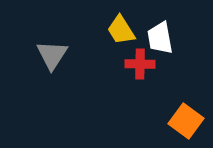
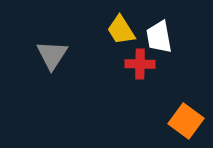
white trapezoid: moved 1 px left, 1 px up
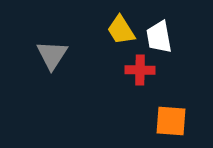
red cross: moved 6 px down
orange square: moved 15 px left; rotated 32 degrees counterclockwise
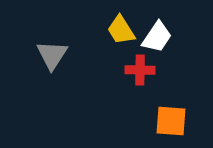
white trapezoid: moved 2 px left; rotated 136 degrees counterclockwise
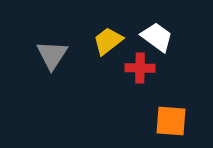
yellow trapezoid: moved 13 px left, 11 px down; rotated 84 degrees clockwise
white trapezoid: rotated 88 degrees counterclockwise
red cross: moved 2 px up
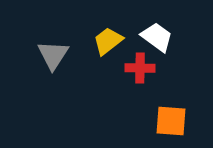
gray triangle: moved 1 px right
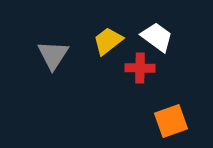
orange square: rotated 24 degrees counterclockwise
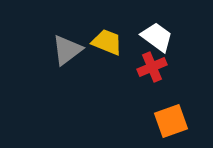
yellow trapezoid: moved 1 px left, 1 px down; rotated 60 degrees clockwise
gray triangle: moved 14 px right, 5 px up; rotated 20 degrees clockwise
red cross: moved 12 px right, 1 px up; rotated 24 degrees counterclockwise
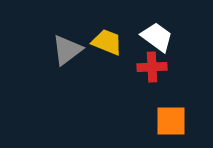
red cross: rotated 20 degrees clockwise
orange square: rotated 20 degrees clockwise
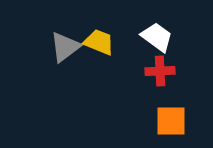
yellow trapezoid: moved 8 px left
gray triangle: moved 2 px left, 3 px up
red cross: moved 8 px right, 4 px down
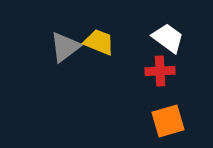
white trapezoid: moved 11 px right, 1 px down
orange square: moved 3 px left; rotated 16 degrees counterclockwise
